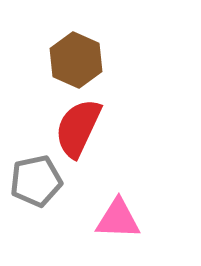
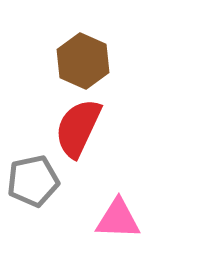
brown hexagon: moved 7 px right, 1 px down
gray pentagon: moved 3 px left
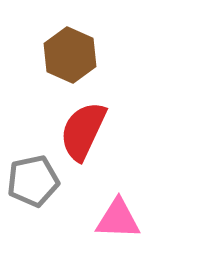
brown hexagon: moved 13 px left, 6 px up
red semicircle: moved 5 px right, 3 px down
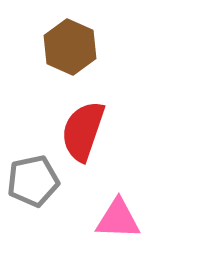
brown hexagon: moved 8 px up
red semicircle: rotated 6 degrees counterclockwise
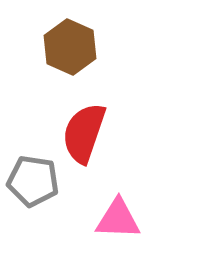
red semicircle: moved 1 px right, 2 px down
gray pentagon: rotated 21 degrees clockwise
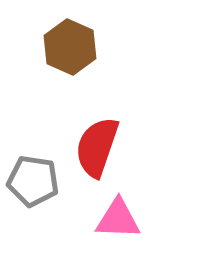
red semicircle: moved 13 px right, 14 px down
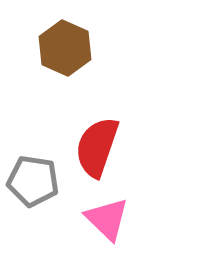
brown hexagon: moved 5 px left, 1 px down
pink triangle: moved 11 px left; rotated 42 degrees clockwise
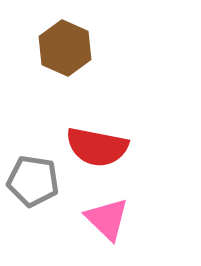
red semicircle: rotated 98 degrees counterclockwise
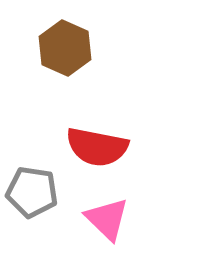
gray pentagon: moved 1 px left, 11 px down
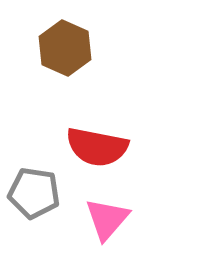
gray pentagon: moved 2 px right, 1 px down
pink triangle: rotated 27 degrees clockwise
